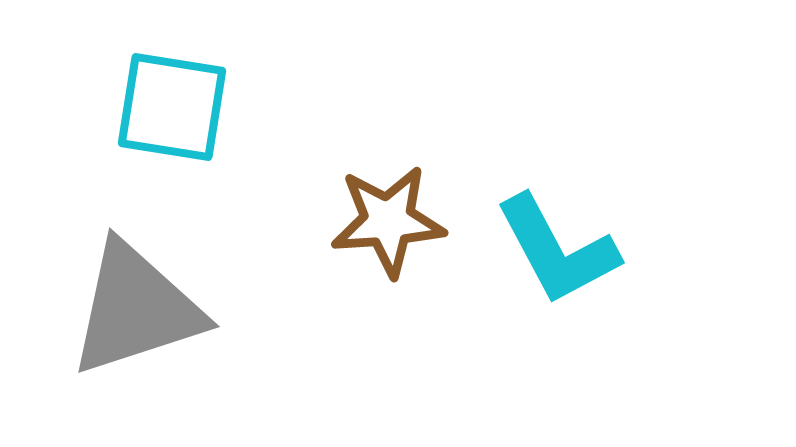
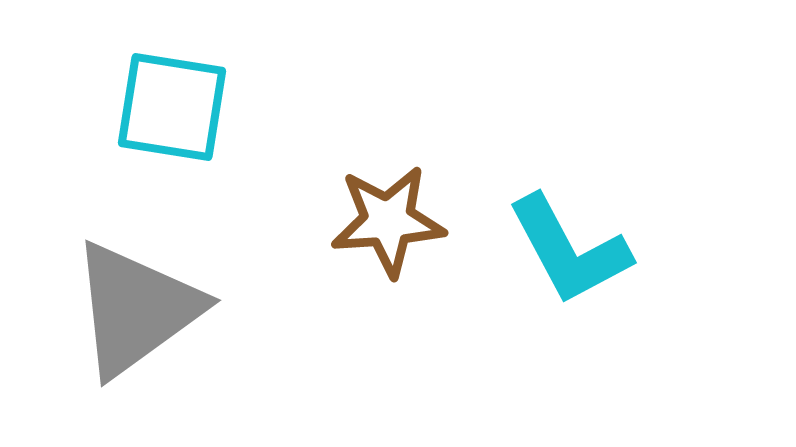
cyan L-shape: moved 12 px right
gray triangle: rotated 18 degrees counterclockwise
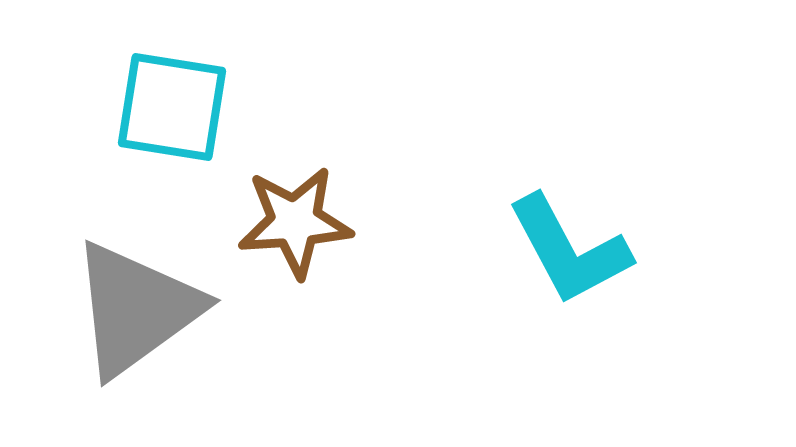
brown star: moved 93 px left, 1 px down
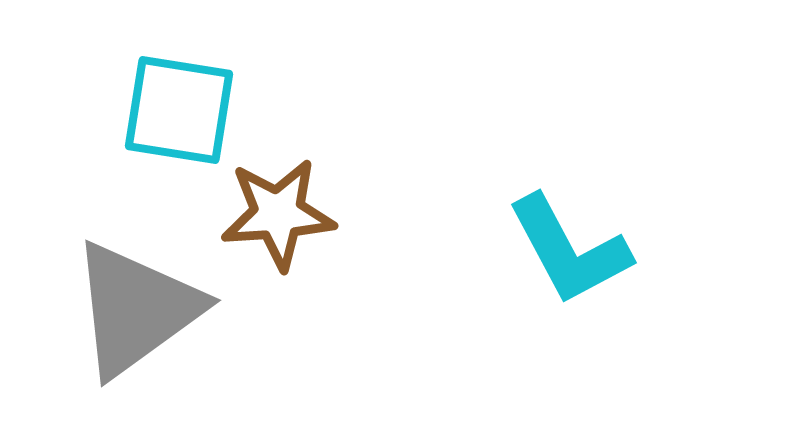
cyan square: moved 7 px right, 3 px down
brown star: moved 17 px left, 8 px up
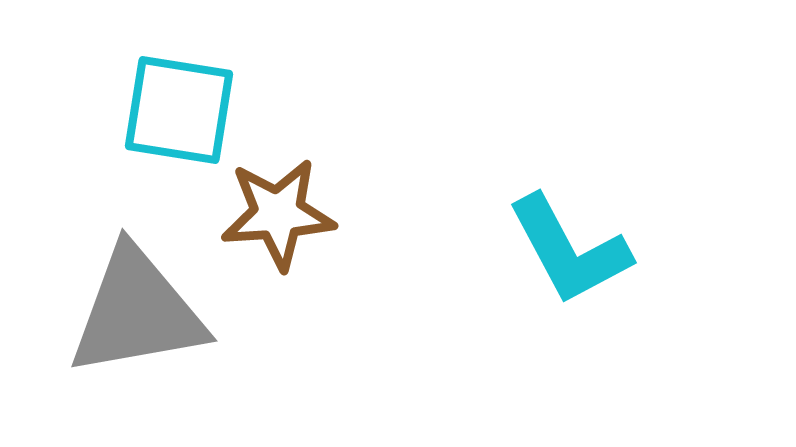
gray triangle: moved 1 px right, 3 px down; rotated 26 degrees clockwise
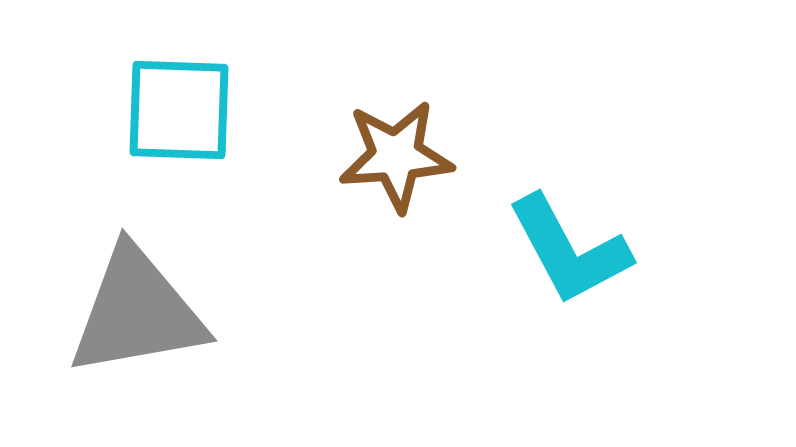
cyan square: rotated 7 degrees counterclockwise
brown star: moved 118 px right, 58 px up
